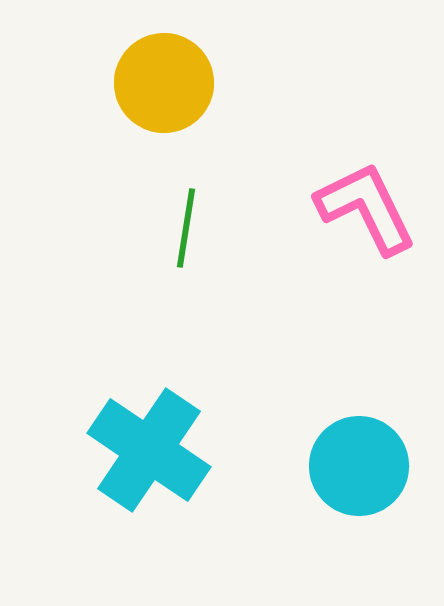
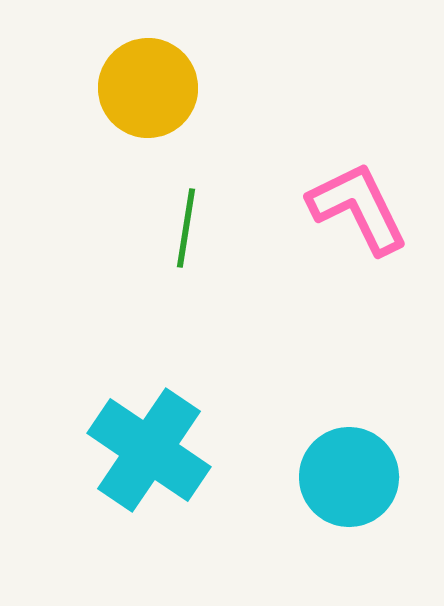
yellow circle: moved 16 px left, 5 px down
pink L-shape: moved 8 px left
cyan circle: moved 10 px left, 11 px down
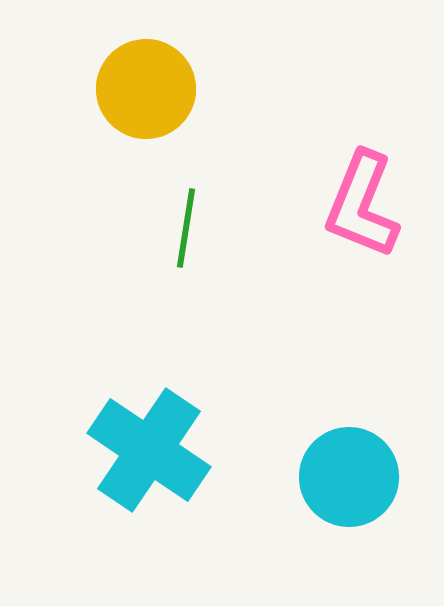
yellow circle: moved 2 px left, 1 px down
pink L-shape: moved 4 px right, 3 px up; rotated 132 degrees counterclockwise
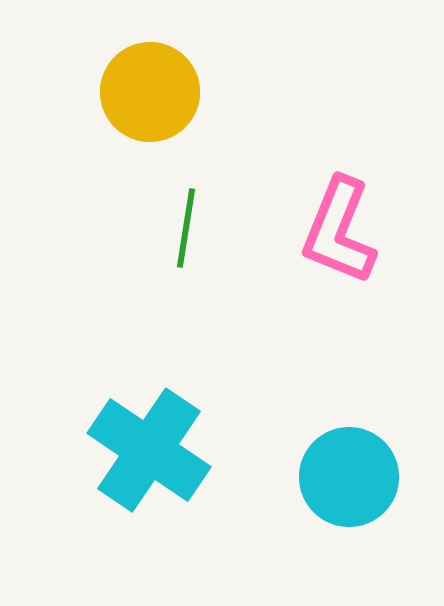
yellow circle: moved 4 px right, 3 px down
pink L-shape: moved 23 px left, 26 px down
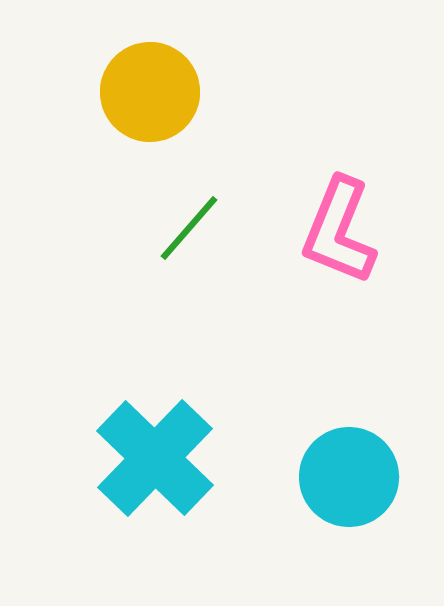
green line: moved 3 px right; rotated 32 degrees clockwise
cyan cross: moved 6 px right, 8 px down; rotated 10 degrees clockwise
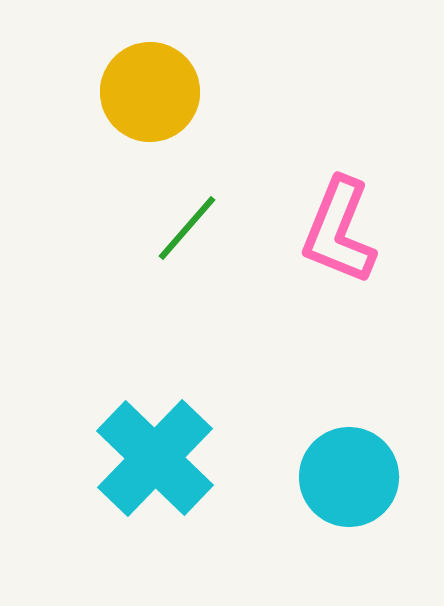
green line: moved 2 px left
